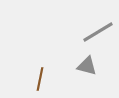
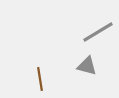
brown line: rotated 20 degrees counterclockwise
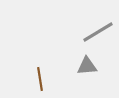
gray triangle: rotated 20 degrees counterclockwise
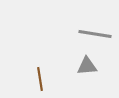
gray line: moved 3 px left, 2 px down; rotated 40 degrees clockwise
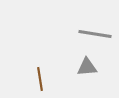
gray triangle: moved 1 px down
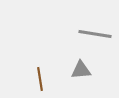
gray triangle: moved 6 px left, 3 px down
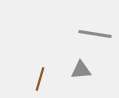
brown line: rotated 25 degrees clockwise
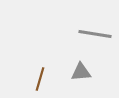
gray triangle: moved 2 px down
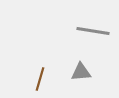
gray line: moved 2 px left, 3 px up
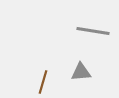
brown line: moved 3 px right, 3 px down
